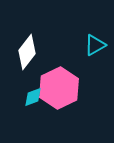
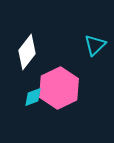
cyan triangle: rotated 15 degrees counterclockwise
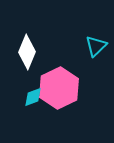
cyan triangle: moved 1 px right, 1 px down
white diamond: rotated 16 degrees counterclockwise
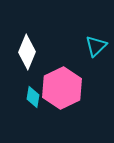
pink hexagon: moved 3 px right
cyan diamond: rotated 60 degrees counterclockwise
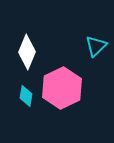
cyan diamond: moved 7 px left, 1 px up
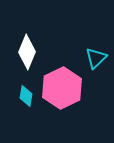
cyan triangle: moved 12 px down
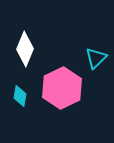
white diamond: moved 2 px left, 3 px up
cyan diamond: moved 6 px left
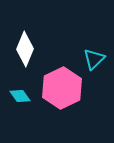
cyan triangle: moved 2 px left, 1 px down
cyan diamond: rotated 45 degrees counterclockwise
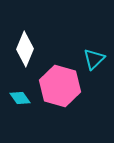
pink hexagon: moved 2 px left, 2 px up; rotated 18 degrees counterclockwise
cyan diamond: moved 2 px down
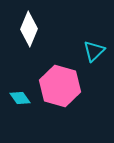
white diamond: moved 4 px right, 20 px up
cyan triangle: moved 8 px up
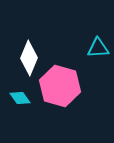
white diamond: moved 29 px down
cyan triangle: moved 4 px right, 3 px up; rotated 40 degrees clockwise
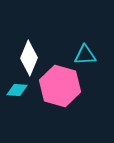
cyan triangle: moved 13 px left, 7 px down
cyan diamond: moved 3 px left, 8 px up; rotated 50 degrees counterclockwise
